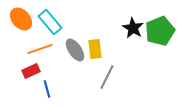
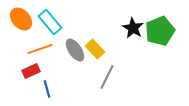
yellow rectangle: rotated 36 degrees counterclockwise
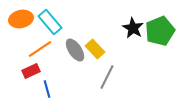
orange ellipse: rotated 60 degrees counterclockwise
orange line: rotated 15 degrees counterclockwise
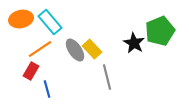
black star: moved 1 px right, 15 px down
yellow rectangle: moved 3 px left
red rectangle: rotated 36 degrees counterclockwise
gray line: rotated 40 degrees counterclockwise
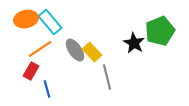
orange ellipse: moved 5 px right
yellow rectangle: moved 3 px down
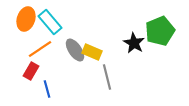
orange ellipse: rotated 60 degrees counterclockwise
yellow rectangle: rotated 24 degrees counterclockwise
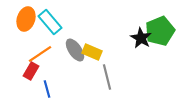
black star: moved 7 px right, 5 px up
orange line: moved 5 px down
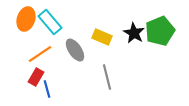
black star: moved 7 px left, 5 px up
yellow rectangle: moved 10 px right, 15 px up
red rectangle: moved 5 px right, 6 px down
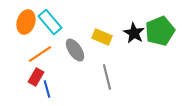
orange ellipse: moved 3 px down
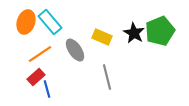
red rectangle: rotated 18 degrees clockwise
